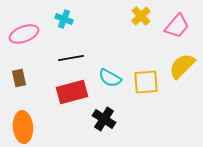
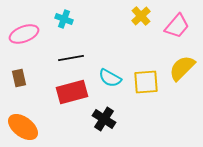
yellow semicircle: moved 2 px down
orange ellipse: rotated 48 degrees counterclockwise
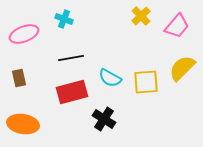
orange ellipse: moved 3 px up; rotated 28 degrees counterclockwise
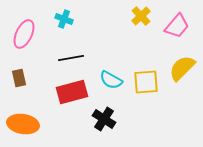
pink ellipse: rotated 44 degrees counterclockwise
cyan semicircle: moved 1 px right, 2 px down
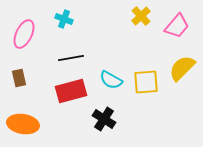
red rectangle: moved 1 px left, 1 px up
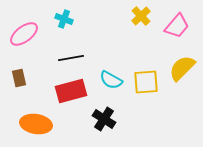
pink ellipse: rotated 28 degrees clockwise
orange ellipse: moved 13 px right
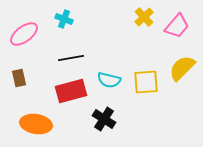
yellow cross: moved 3 px right, 1 px down
cyan semicircle: moved 2 px left; rotated 15 degrees counterclockwise
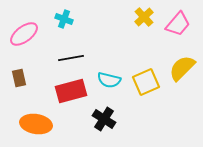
pink trapezoid: moved 1 px right, 2 px up
yellow square: rotated 20 degrees counterclockwise
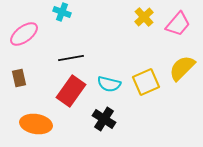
cyan cross: moved 2 px left, 7 px up
cyan semicircle: moved 4 px down
red rectangle: rotated 40 degrees counterclockwise
